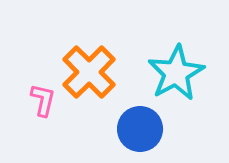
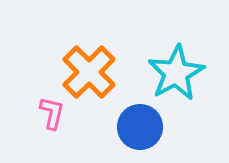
pink L-shape: moved 9 px right, 13 px down
blue circle: moved 2 px up
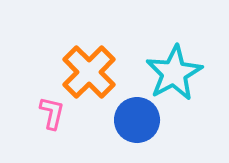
cyan star: moved 2 px left
blue circle: moved 3 px left, 7 px up
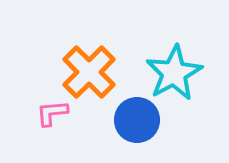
pink L-shape: rotated 108 degrees counterclockwise
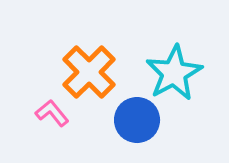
pink L-shape: rotated 56 degrees clockwise
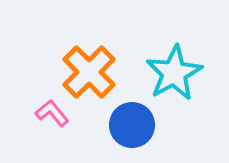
blue circle: moved 5 px left, 5 px down
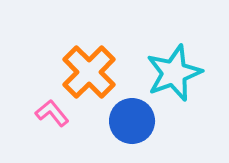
cyan star: rotated 8 degrees clockwise
blue circle: moved 4 px up
